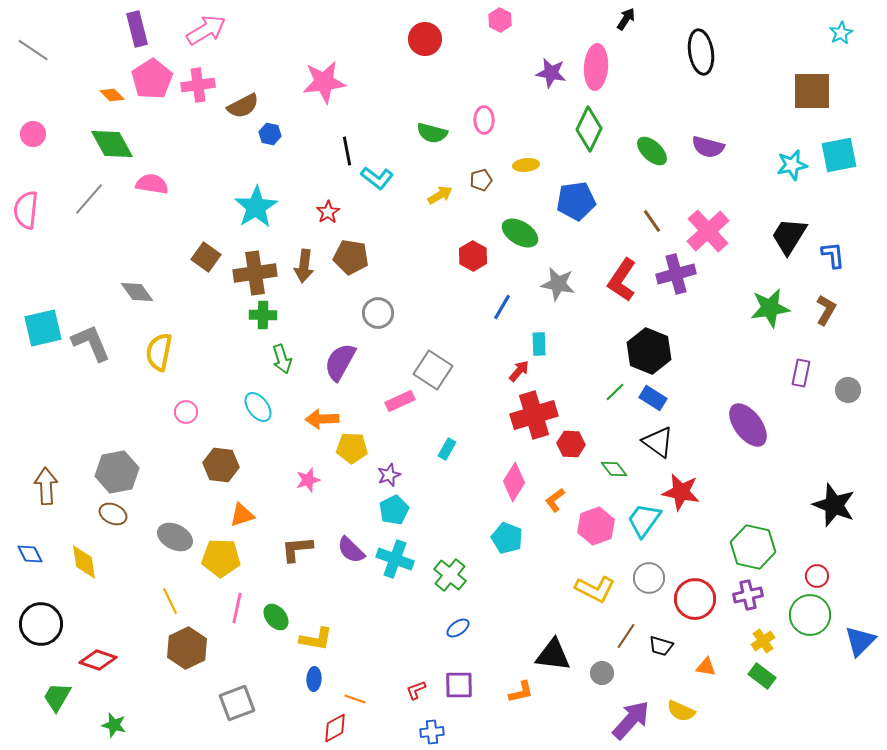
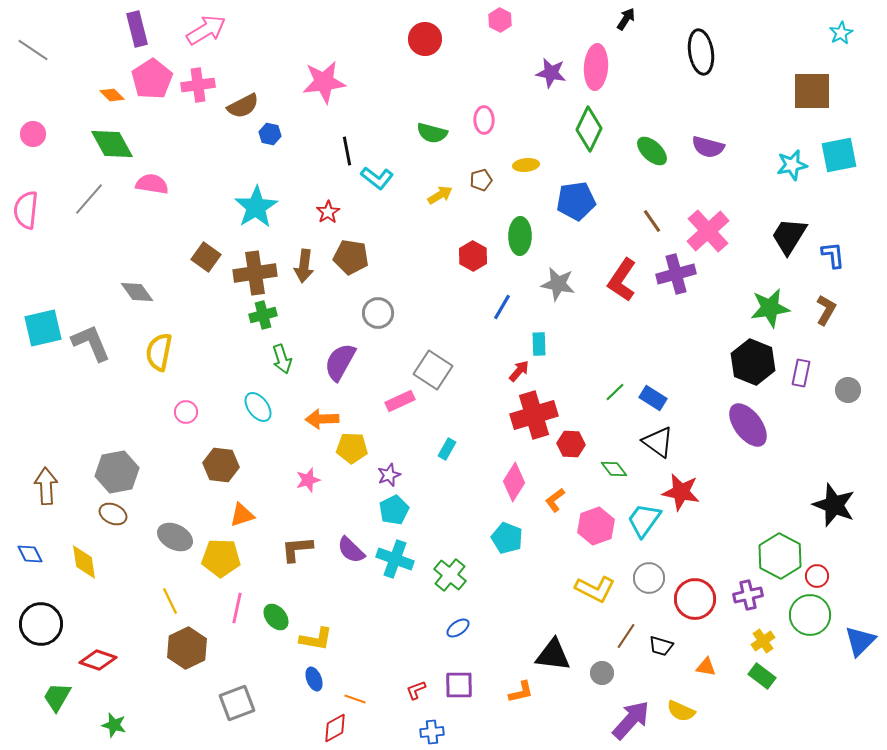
green ellipse at (520, 233): moved 3 px down; rotated 60 degrees clockwise
green cross at (263, 315): rotated 16 degrees counterclockwise
black hexagon at (649, 351): moved 104 px right, 11 px down
green hexagon at (753, 547): moved 27 px right, 9 px down; rotated 15 degrees clockwise
blue ellipse at (314, 679): rotated 25 degrees counterclockwise
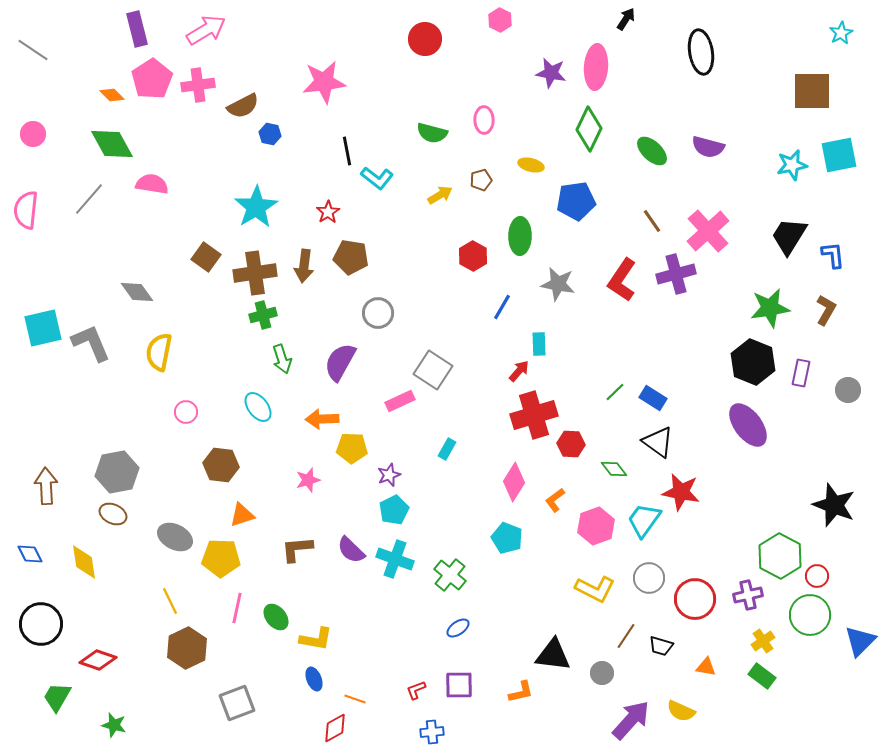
yellow ellipse at (526, 165): moved 5 px right; rotated 20 degrees clockwise
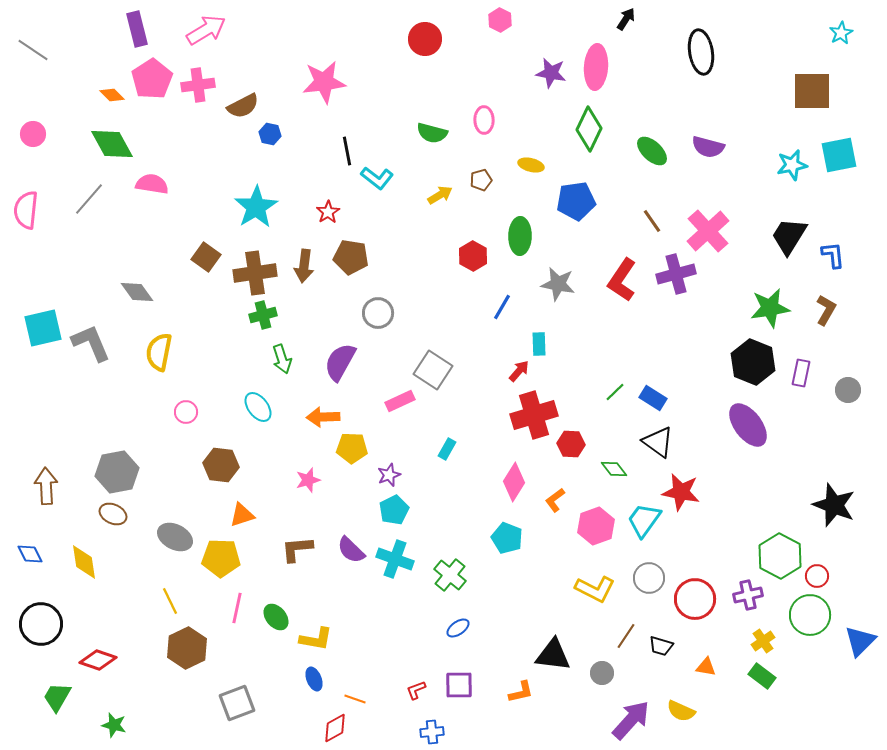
orange arrow at (322, 419): moved 1 px right, 2 px up
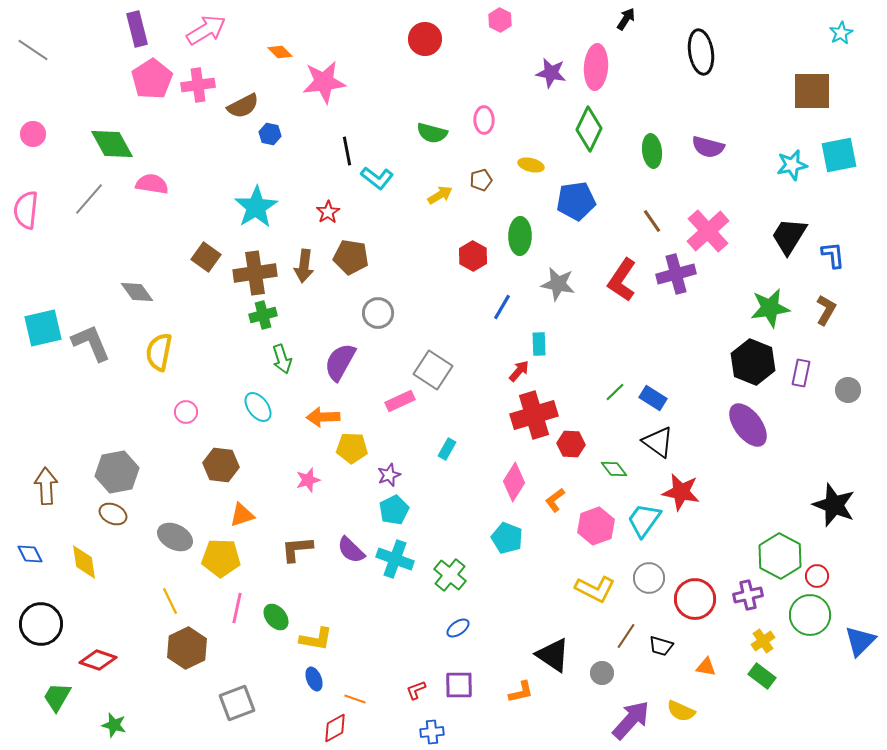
orange diamond at (112, 95): moved 168 px right, 43 px up
green ellipse at (652, 151): rotated 40 degrees clockwise
black triangle at (553, 655): rotated 27 degrees clockwise
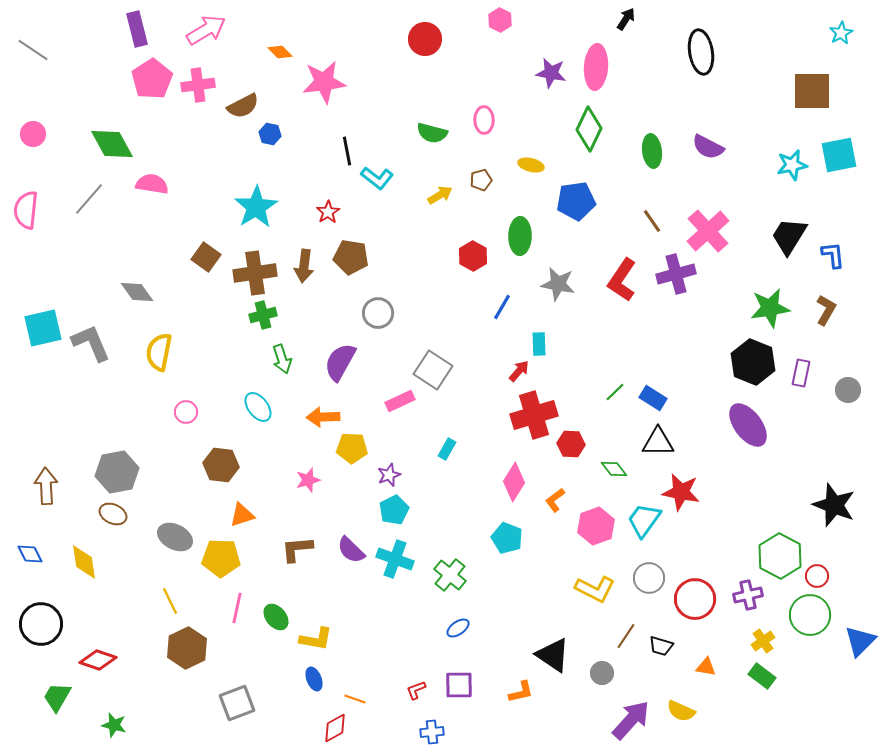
purple semicircle at (708, 147): rotated 12 degrees clockwise
black triangle at (658, 442): rotated 36 degrees counterclockwise
